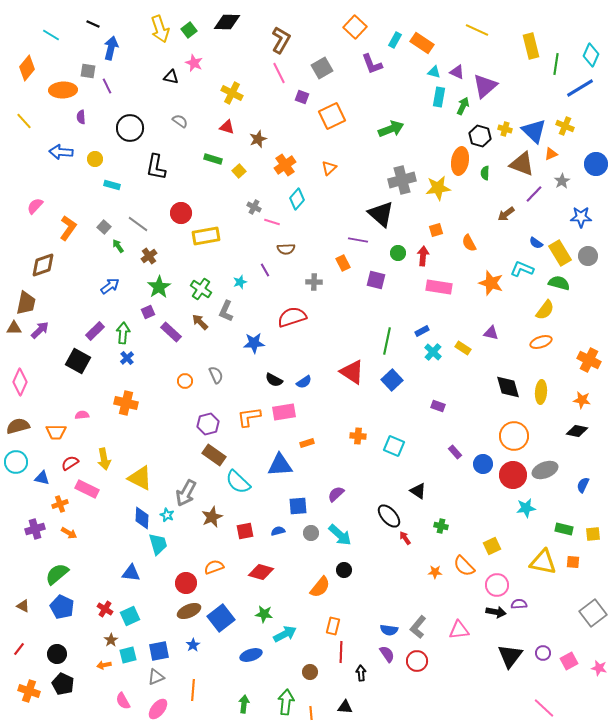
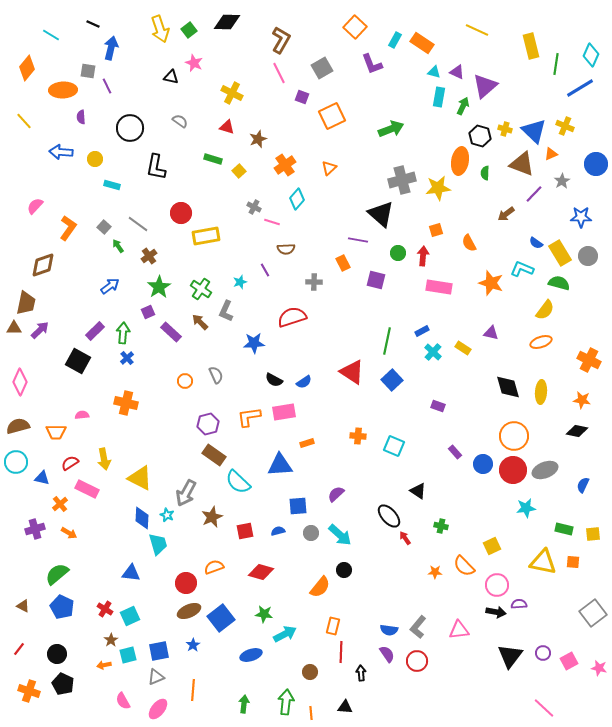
red circle at (513, 475): moved 5 px up
orange cross at (60, 504): rotated 21 degrees counterclockwise
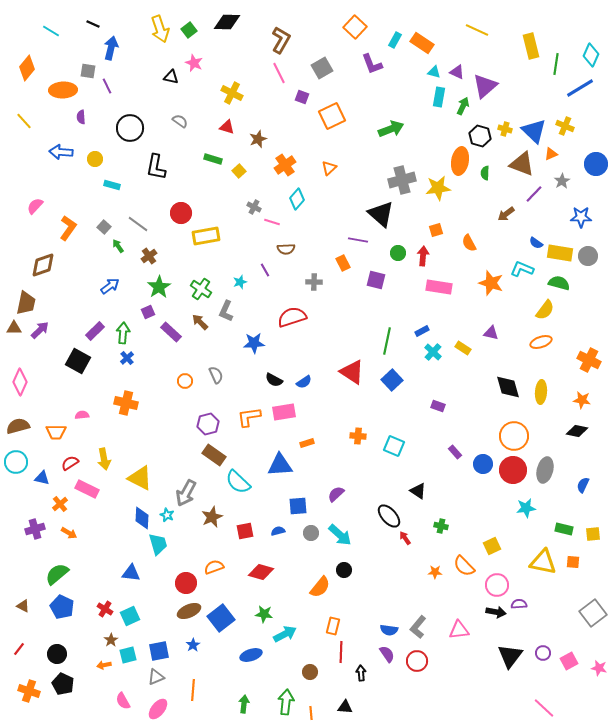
cyan line at (51, 35): moved 4 px up
yellow rectangle at (560, 253): rotated 50 degrees counterclockwise
gray ellipse at (545, 470): rotated 55 degrees counterclockwise
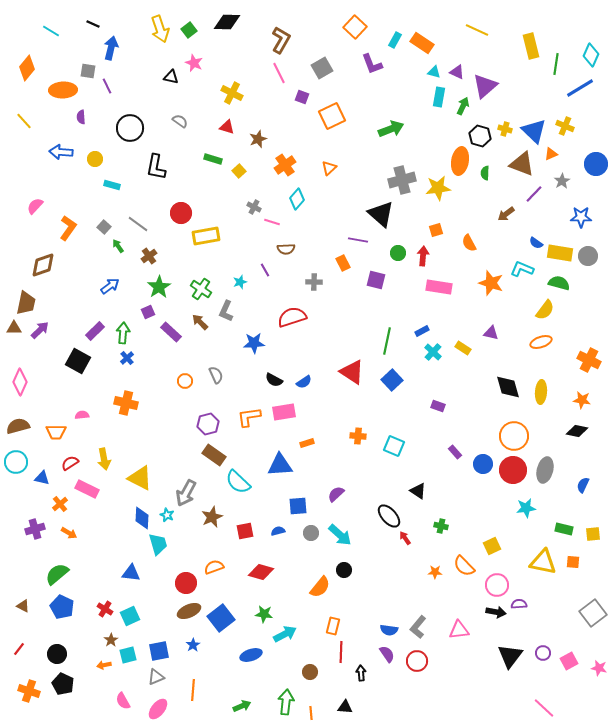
green arrow at (244, 704): moved 2 px left, 2 px down; rotated 60 degrees clockwise
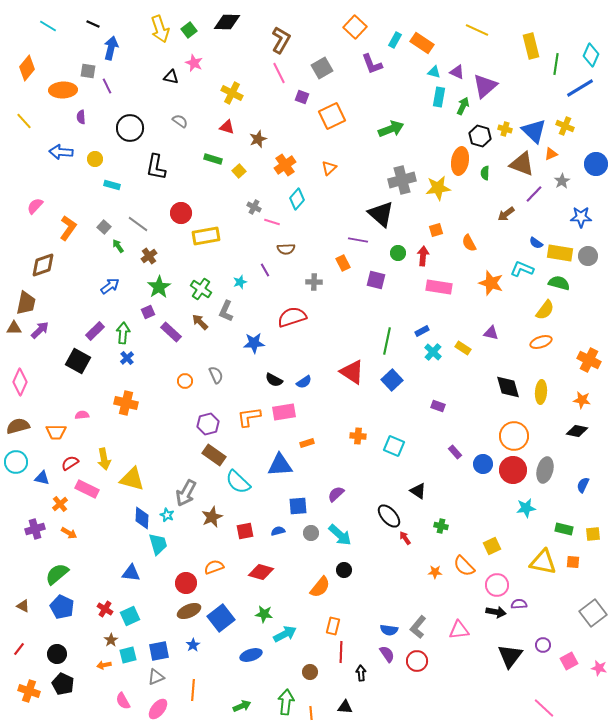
cyan line at (51, 31): moved 3 px left, 5 px up
yellow triangle at (140, 478): moved 8 px left, 1 px down; rotated 12 degrees counterclockwise
purple circle at (543, 653): moved 8 px up
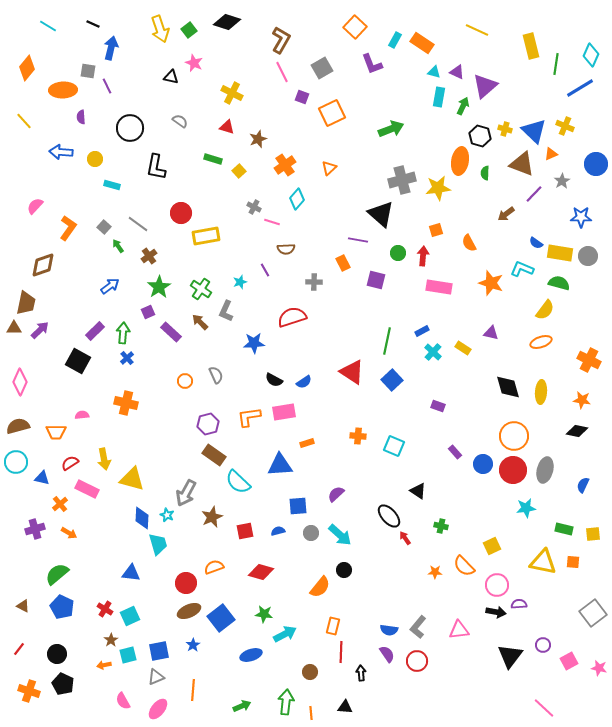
black diamond at (227, 22): rotated 16 degrees clockwise
pink line at (279, 73): moved 3 px right, 1 px up
orange square at (332, 116): moved 3 px up
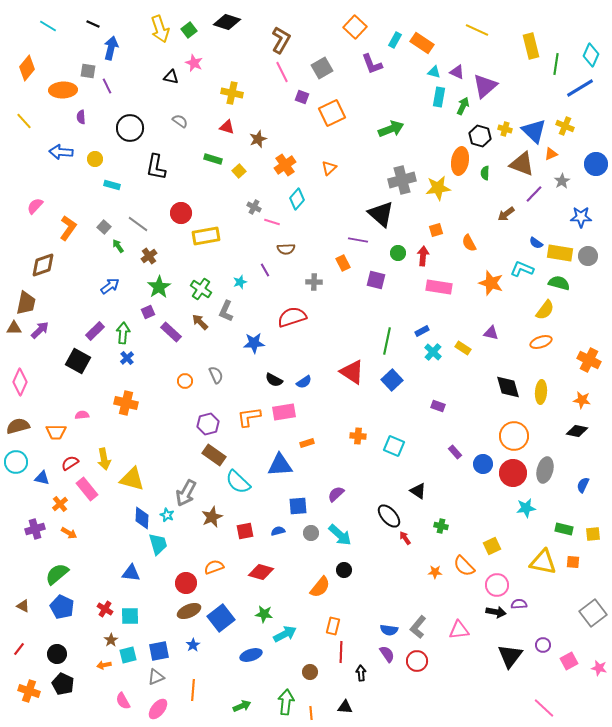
yellow cross at (232, 93): rotated 15 degrees counterclockwise
red circle at (513, 470): moved 3 px down
pink rectangle at (87, 489): rotated 25 degrees clockwise
cyan square at (130, 616): rotated 24 degrees clockwise
